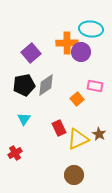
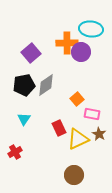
pink rectangle: moved 3 px left, 28 px down
red cross: moved 1 px up
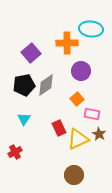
purple circle: moved 19 px down
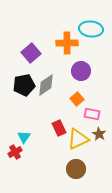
cyan triangle: moved 18 px down
brown circle: moved 2 px right, 6 px up
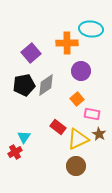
red rectangle: moved 1 px left, 1 px up; rotated 28 degrees counterclockwise
brown circle: moved 3 px up
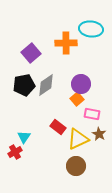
orange cross: moved 1 px left
purple circle: moved 13 px down
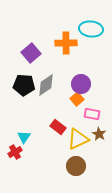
black pentagon: rotated 15 degrees clockwise
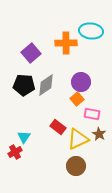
cyan ellipse: moved 2 px down
purple circle: moved 2 px up
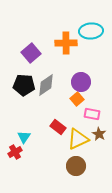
cyan ellipse: rotated 10 degrees counterclockwise
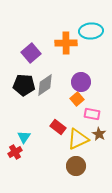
gray diamond: moved 1 px left
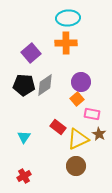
cyan ellipse: moved 23 px left, 13 px up
red cross: moved 9 px right, 24 px down
